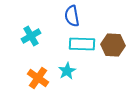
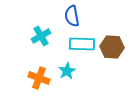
cyan cross: moved 10 px right
brown hexagon: moved 1 px left, 2 px down
orange cross: moved 1 px right; rotated 15 degrees counterclockwise
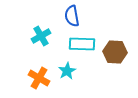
brown hexagon: moved 3 px right, 5 px down
orange cross: rotated 10 degrees clockwise
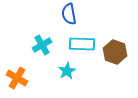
blue semicircle: moved 3 px left, 2 px up
cyan cross: moved 1 px right, 9 px down
brown hexagon: rotated 15 degrees clockwise
orange cross: moved 22 px left
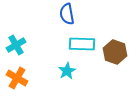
blue semicircle: moved 2 px left
cyan cross: moved 26 px left
